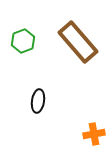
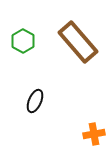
green hexagon: rotated 10 degrees counterclockwise
black ellipse: moved 3 px left; rotated 15 degrees clockwise
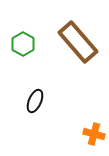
green hexagon: moved 3 px down
orange cross: rotated 25 degrees clockwise
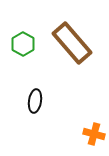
brown rectangle: moved 6 px left, 1 px down
black ellipse: rotated 15 degrees counterclockwise
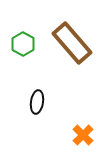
black ellipse: moved 2 px right, 1 px down
orange cross: moved 11 px left, 1 px down; rotated 30 degrees clockwise
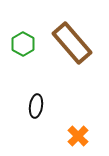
black ellipse: moved 1 px left, 4 px down
orange cross: moved 5 px left, 1 px down
